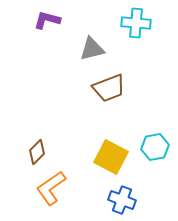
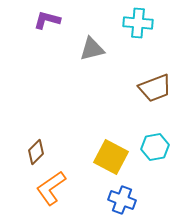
cyan cross: moved 2 px right
brown trapezoid: moved 46 px right
brown diamond: moved 1 px left
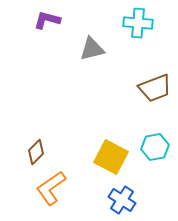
blue cross: rotated 12 degrees clockwise
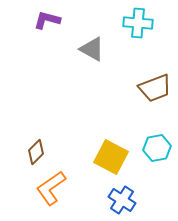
gray triangle: rotated 44 degrees clockwise
cyan hexagon: moved 2 px right, 1 px down
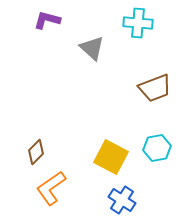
gray triangle: moved 1 px up; rotated 12 degrees clockwise
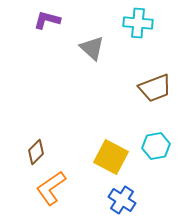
cyan hexagon: moved 1 px left, 2 px up
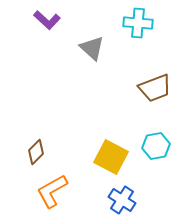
purple L-shape: rotated 152 degrees counterclockwise
orange L-shape: moved 1 px right, 3 px down; rotated 6 degrees clockwise
